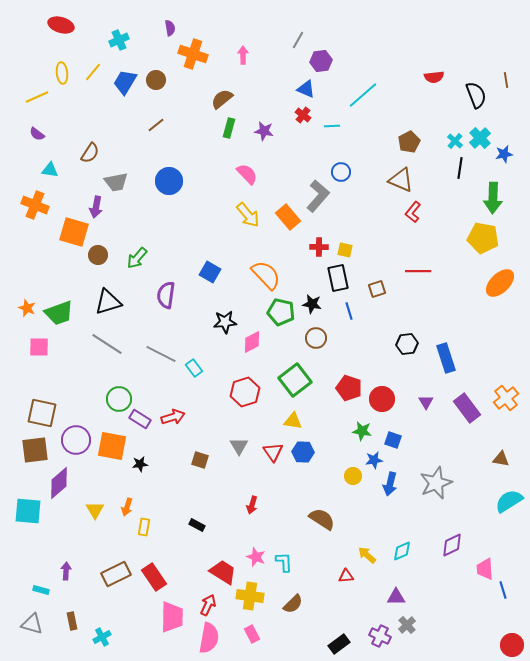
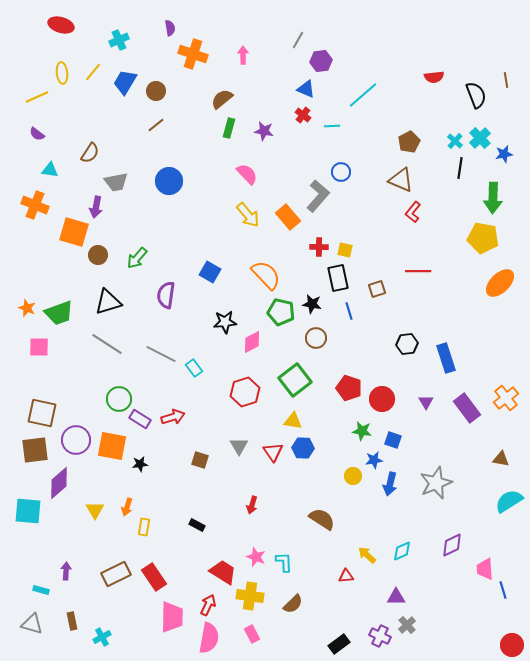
brown circle at (156, 80): moved 11 px down
blue hexagon at (303, 452): moved 4 px up
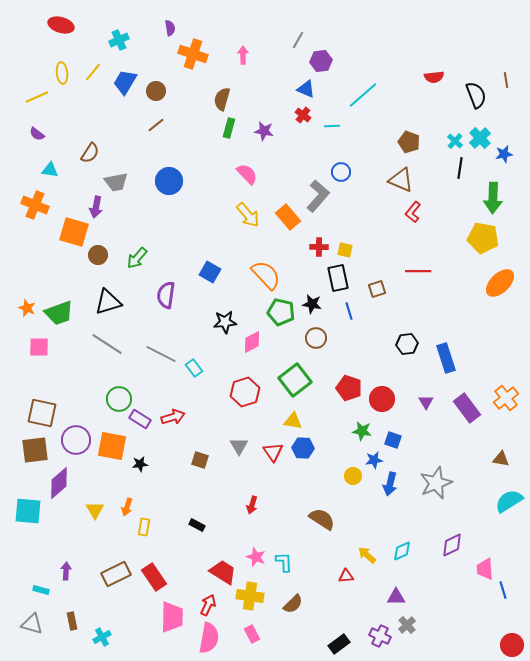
brown semicircle at (222, 99): rotated 35 degrees counterclockwise
brown pentagon at (409, 142): rotated 25 degrees counterclockwise
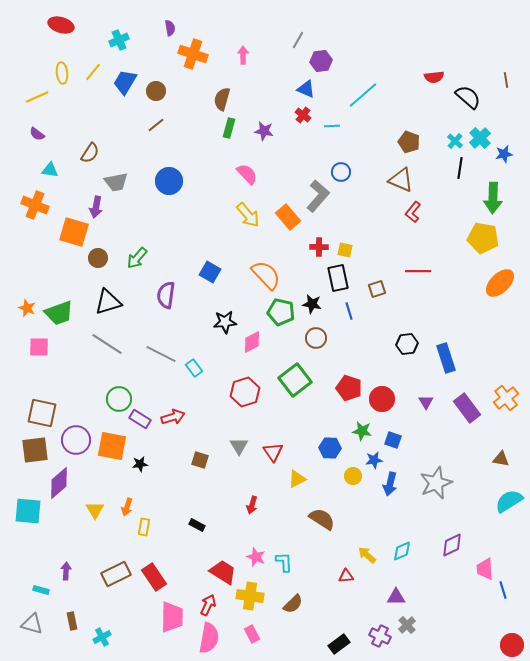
black semicircle at (476, 95): moved 8 px left, 2 px down; rotated 28 degrees counterclockwise
brown circle at (98, 255): moved 3 px down
yellow triangle at (293, 421): moved 4 px right, 58 px down; rotated 36 degrees counterclockwise
blue hexagon at (303, 448): moved 27 px right
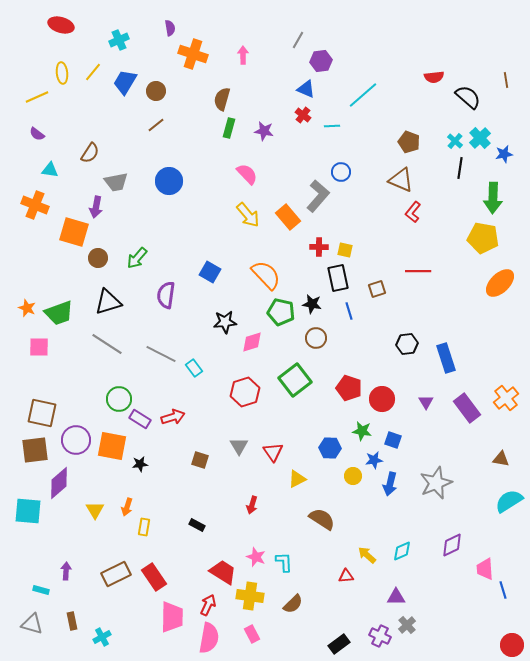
pink diamond at (252, 342): rotated 10 degrees clockwise
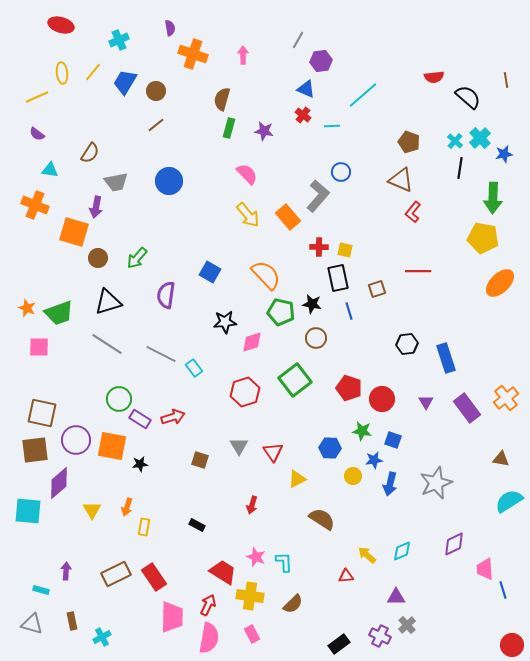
yellow triangle at (95, 510): moved 3 px left
purple diamond at (452, 545): moved 2 px right, 1 px up
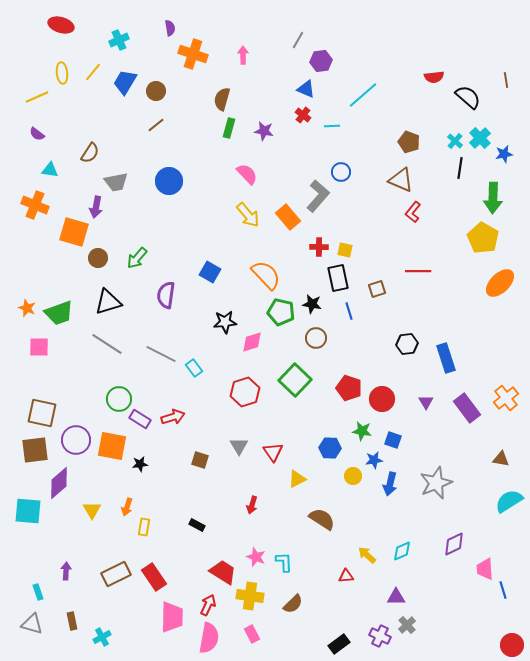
yellow pentagon at (483, 238): rotated 20 degrees clockwise
green square at (295, 380): rotated 8 degrees counterclockwise
cyan rectangle at (41, 590): moved 3 px left, 2 px down; rotated 56 degrees clockwise
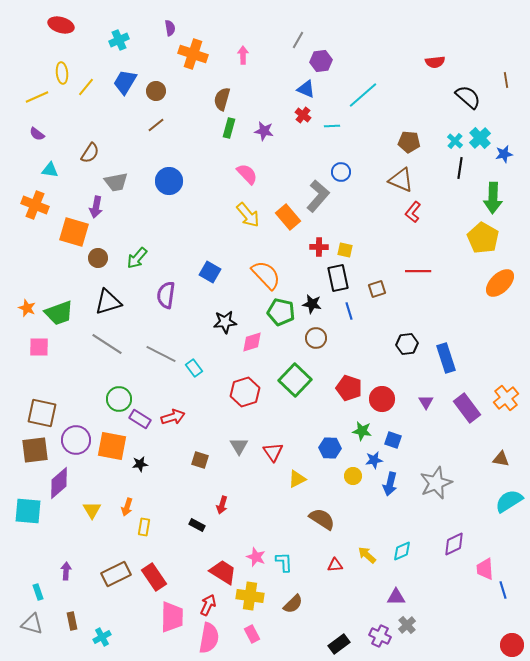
yellow line at (93, 72): moved 7 px left, 15 px down
red semicircle at (434, 77): moved 1 px right, 15 px up
brown pentagon at (409, 142): rotated 15 degrees counterclockwise
red arrow at (252, 505): moved 30 px left
red triangle at (346, 576): moved 11 px left, 11 px up
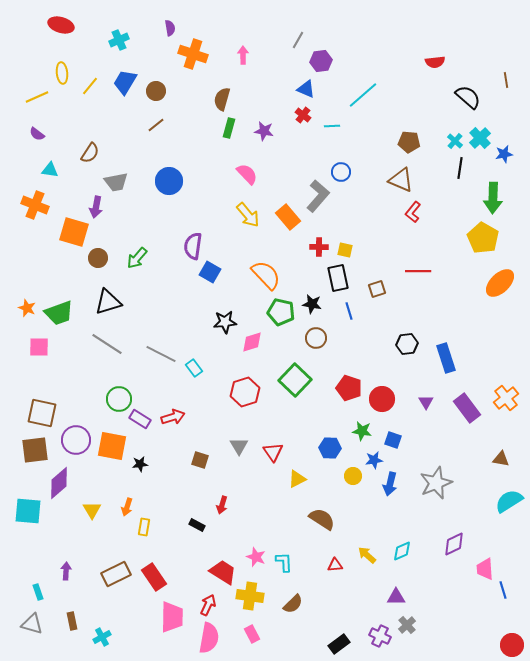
yellow line at (86, 87): moved 4 px right, 1 px up
purple semicircle at (166, 295): moved 27 px right, 49 px up
